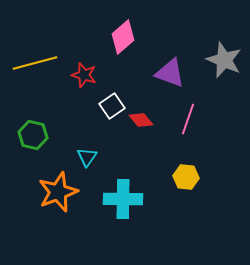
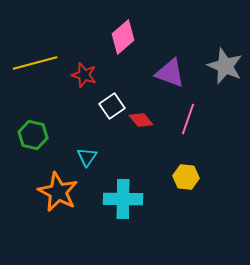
gray star: moved 1 px right, 6 px down
orange star: rotated 24 degrees counterclockwise
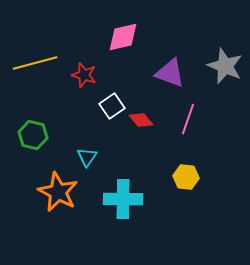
pink diamond: rotated 28 degrees clockwise
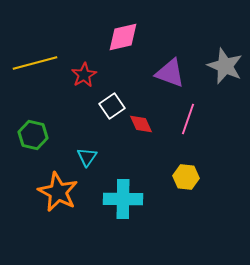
red star: rotated 25 degrees clockwise
red diamond: moved 4 px down; rotated 15 degrees clockwise
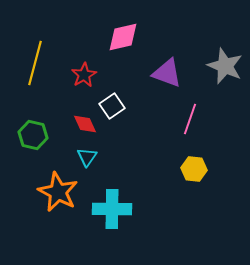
yellow line: rotated 60 degrees counterclockwise
purple triangle: moved 3 px left
pink line: moved 2 px right
red diamond: moved 56 px left
yellow hexagon: moved 8 px right, 8 px up
cyan cross: moved 11 px left, 10 px down
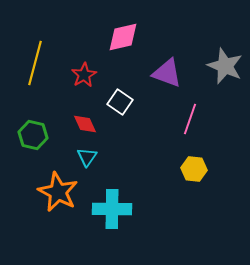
white square: moved 8 px right, 4 px up; rotated 20 degrees counterclockwise
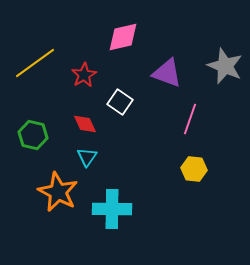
yellow line: rotated 39 degrees clockwise
